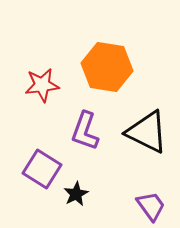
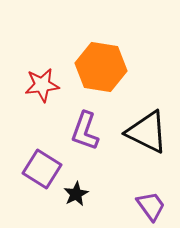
orange hexagon: moved 6 px left
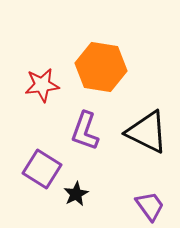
purple trapezoid: moved 1 px left
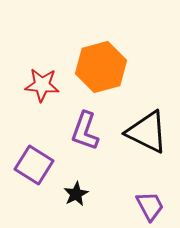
orange hexagon: rotated 24 degrees counterclockwise
red star: rotated 12 degrees clockwise
purple square: moved 8 px left, 4 px up
purple trapezoid: rotated 8 degrees clockwise
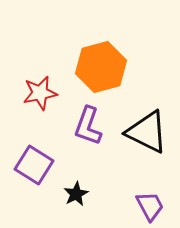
red star: moved 2 px left, 8 px down; rotated 16 degrees counterclockwise
purple L-shape: moved 3 px right, 5 px up
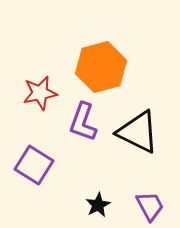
purple L-shape: moved 5 px left, 4 px up
black triangle: moved 9 px left
black star: moved 22 px right, 11 px down
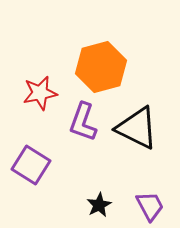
black triangle: moved 1 px left, 4 px up
purple square: moved 3 px left
black star: moved 1 px right
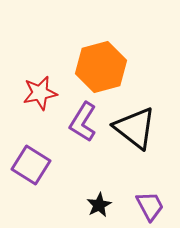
purple L-shape: rotated 12 degrees clockwise
black triangle: moved 2 px left; rotated 12 degrees clockwise
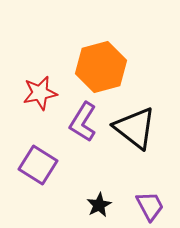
purple square: moved 7 px right
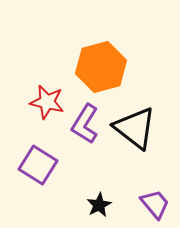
red star: moved 7 px right, 9 px down; rotated 24 degrees clockwise
purple L-shape: moved 2 px right, 2 px down
purple trapezoid: moved 5 px right, 2 px up; rotated 12 degrees counterclockwise
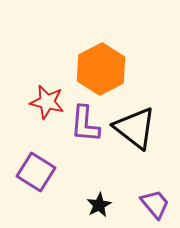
orange hexagon: moved 2 px down; rotated 12 degrees counterclockwise
purple L-shape: rotated 27 degrees counterclockwise
purple square: moved 2 px left, 7 px down
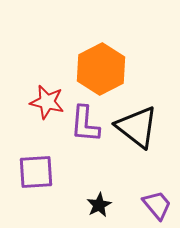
black triangle: moved 2 px right, 1 px up
purple square: rotated 36 degrees counterclockwise
purple trapezoid: moved 2 px right, 1 px down
